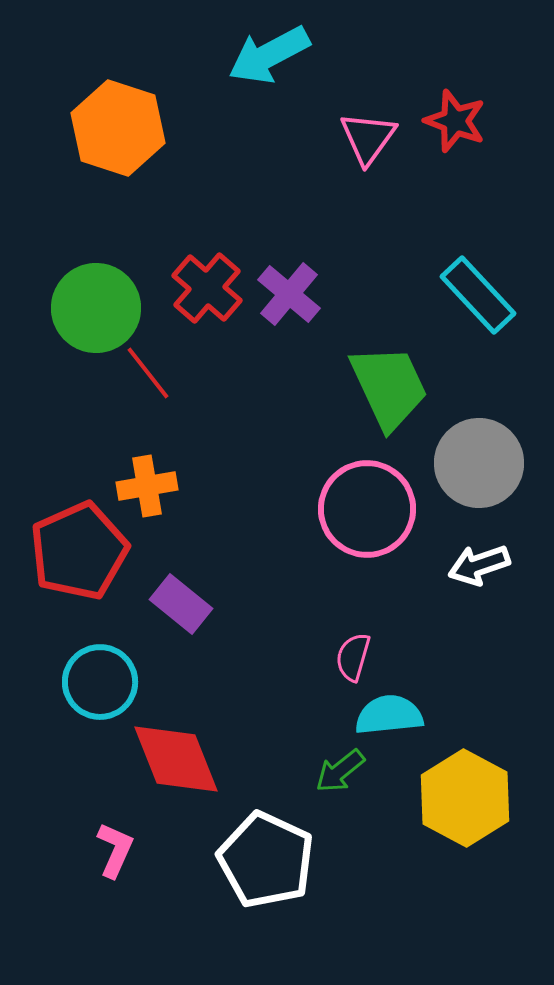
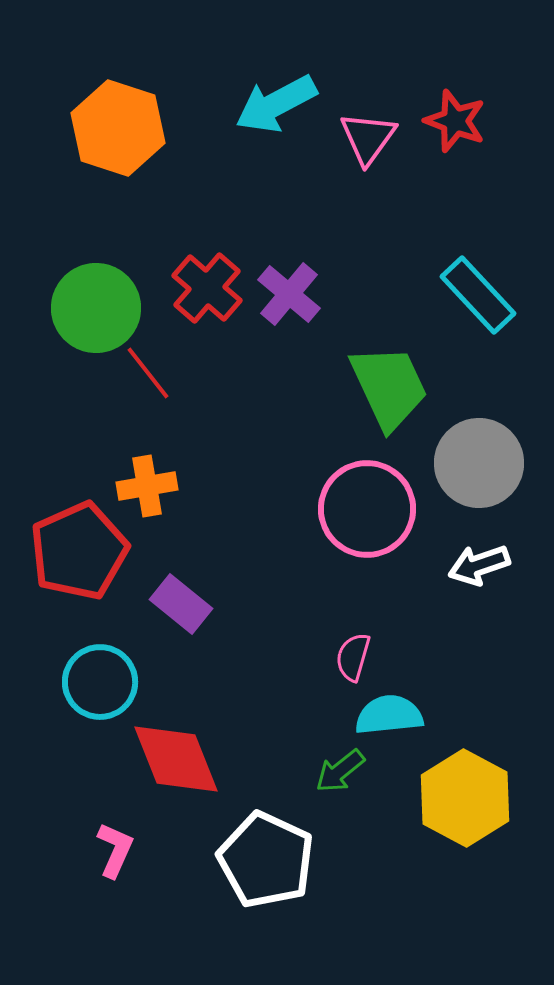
cyan arrow: moved 7 px right, 49 px down
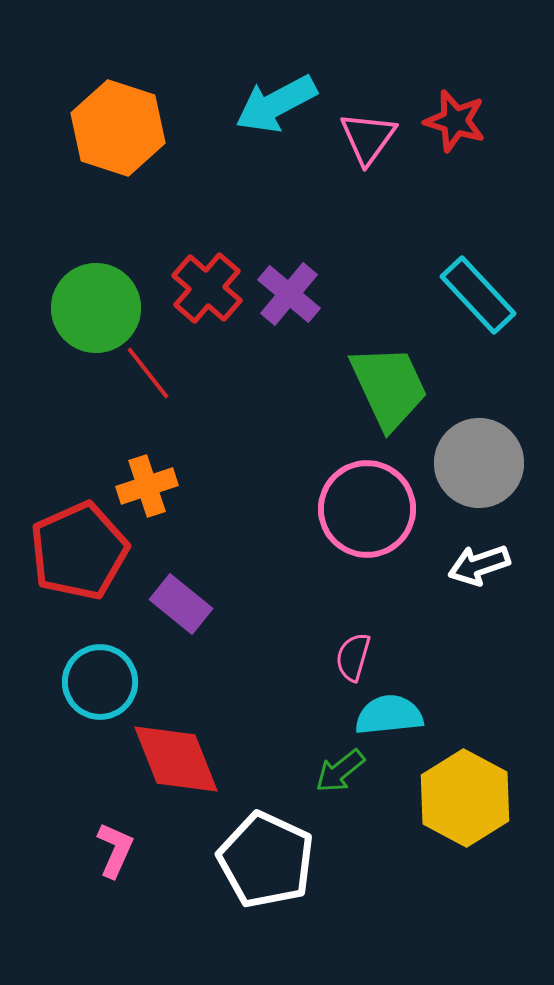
red star: rotated 4 degrees counterclockwise
orange cross: rotated 8 degrees counterclockwise
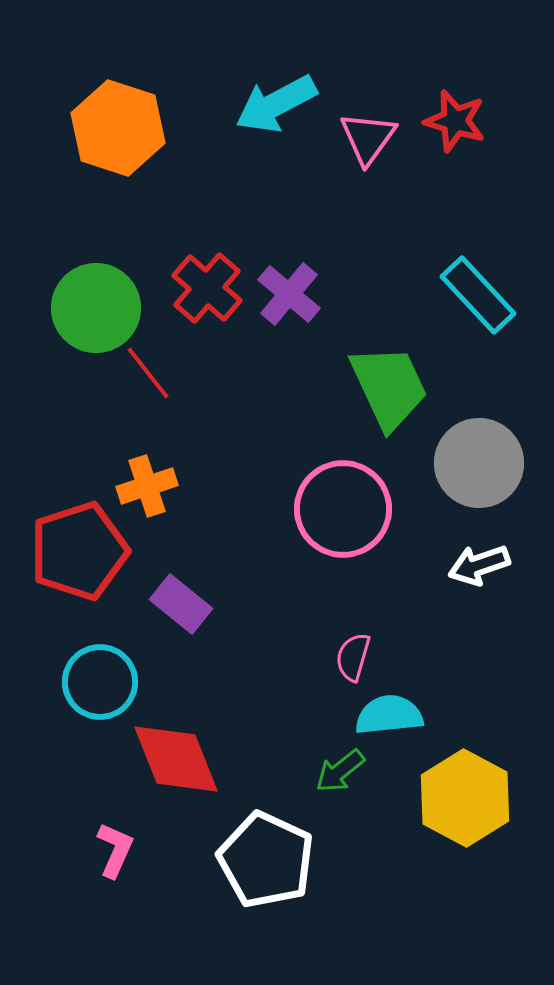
pink circle: moved 24 px left
red pentagon: rotated 6 degrees clockwise
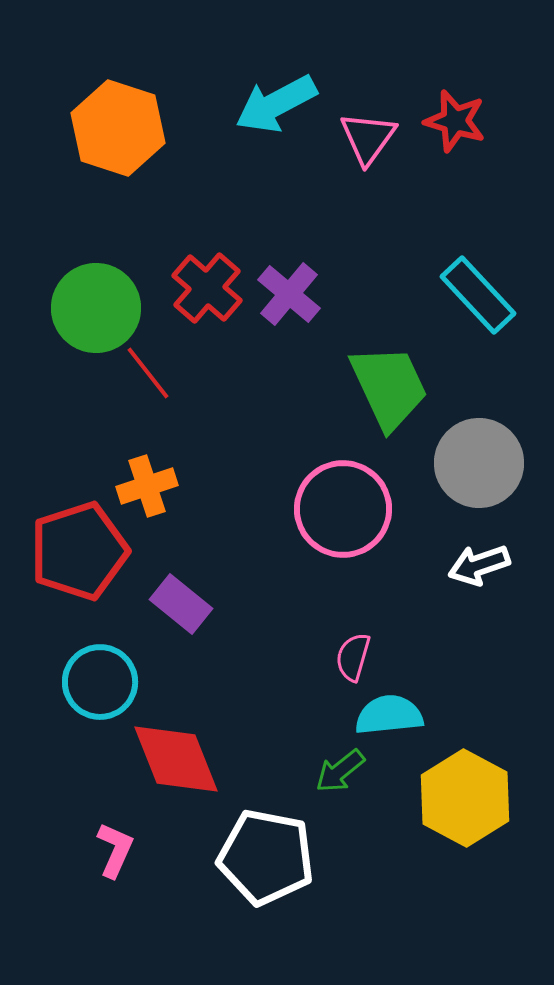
white pentagon: moved 3 px up; rotated 14 degrees counterclockwise
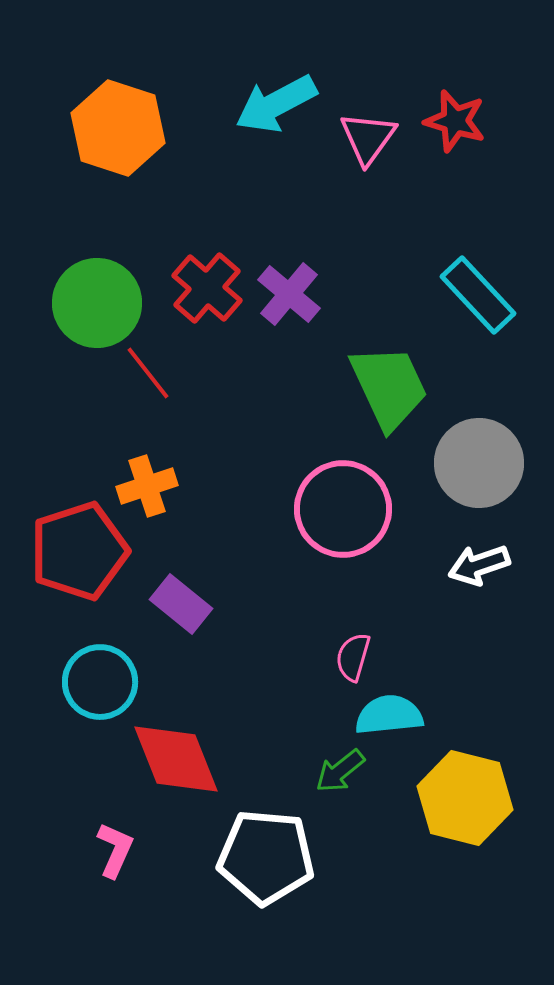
green circle: moved 1 px right, 5 px up
yellow hexagon: rotated 14 degrees counterclockwise
white pentagon: rotated 6 degrees counterclockwise
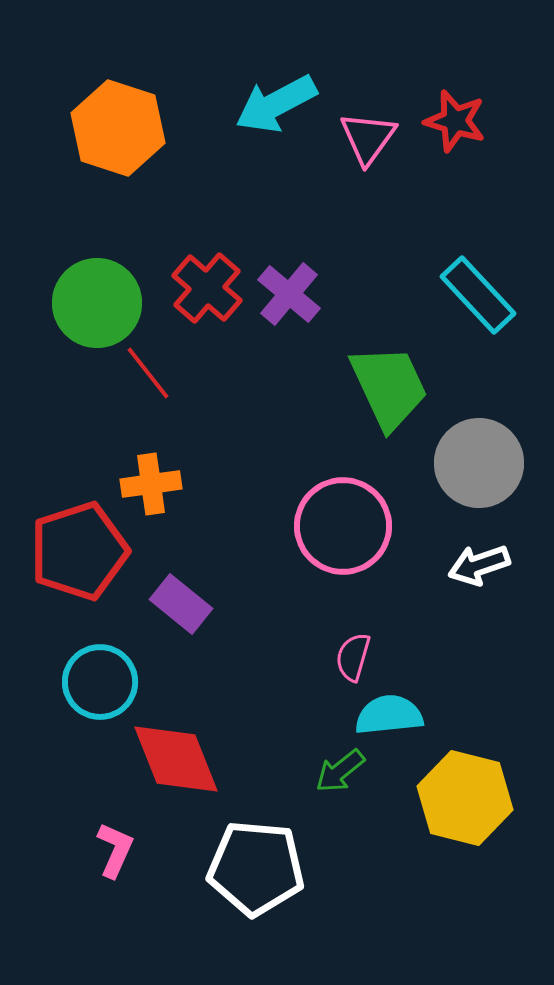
orange cross: moved 4 px right, 2 px up; rotated 10 degrees clockwise
pink circle: moved 17 px down
white pentagon: moved 10 px left, 11 px down
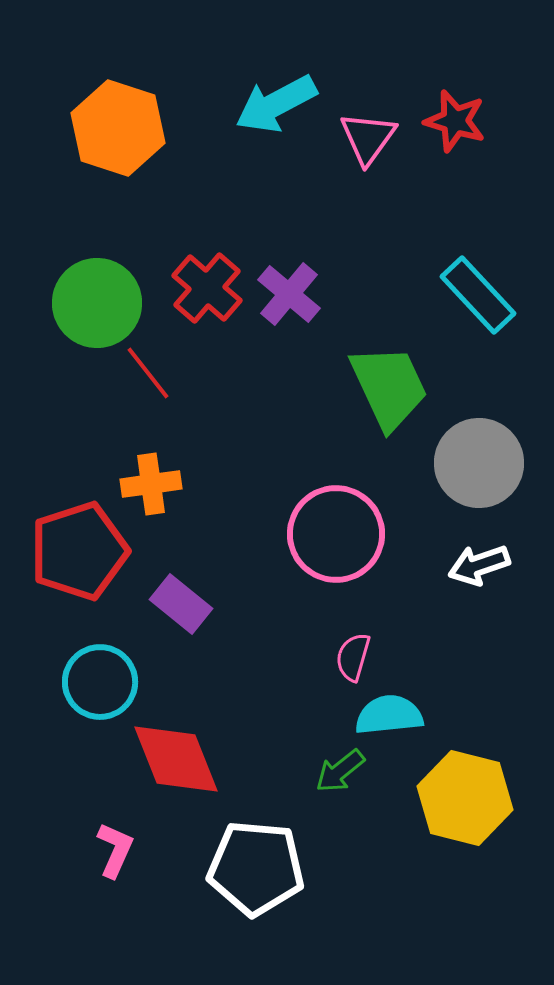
pink circle: moved 7 px left, 8 px down
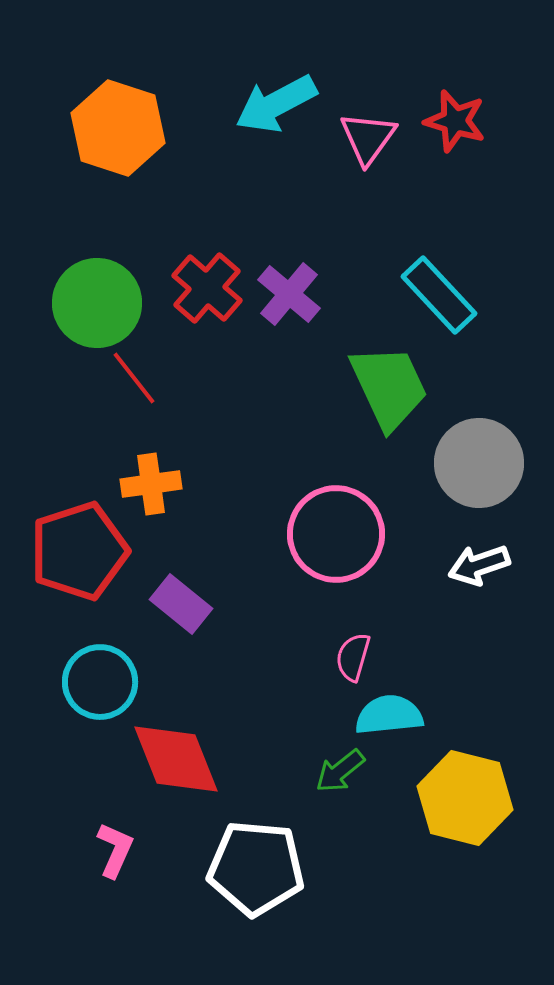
cyan rectangle: moved 39 px left
red line: moved 14 px left, 5 px down
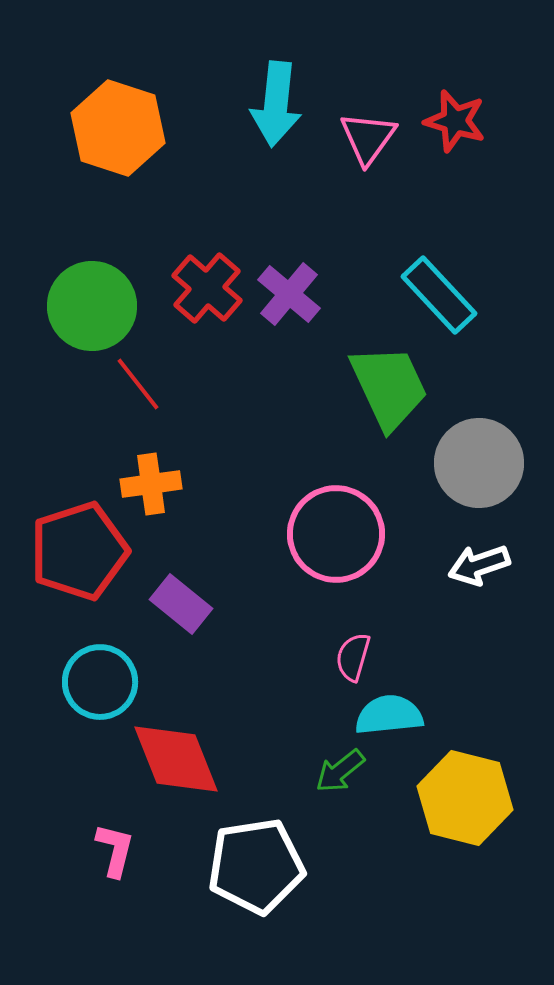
cyan arrow: rotated 56 degrees counterclockwise
green circle: moved 5 px left, 3 px down
red line: moved 4 px right, 6 px down
pink L-shape: rotated 10 degrees counterclockwise
white pentagon: moved 2 px up; rotated 14 degrees counterclockwise
